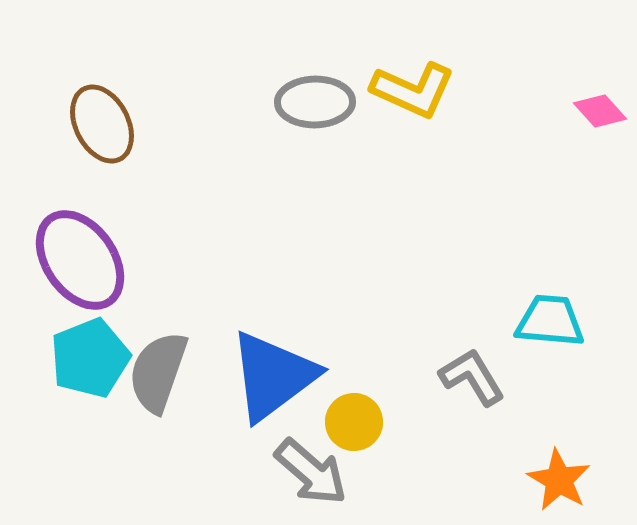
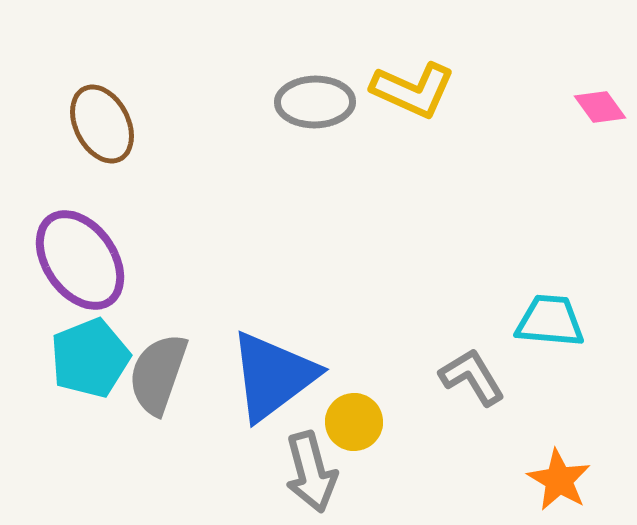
pink diamond: moved 4 px up; rotated 6 degrees clockwise
gray semicircle: moved 2 px down
gray arrow: rotated 34 degrees clockwise
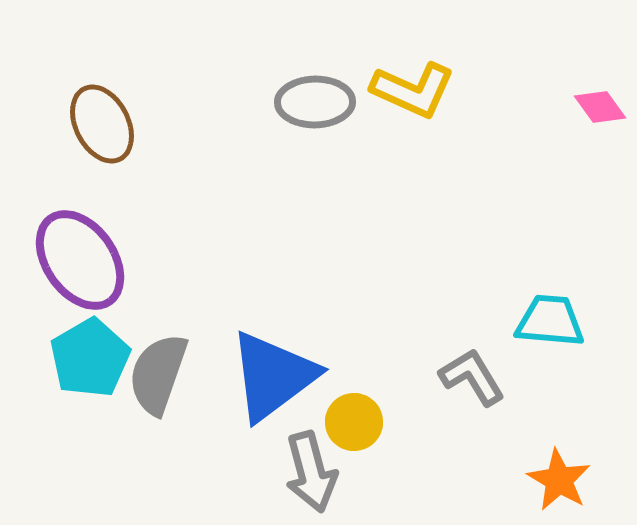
cyan pentagon: rotated 8 degrees counterclockwise
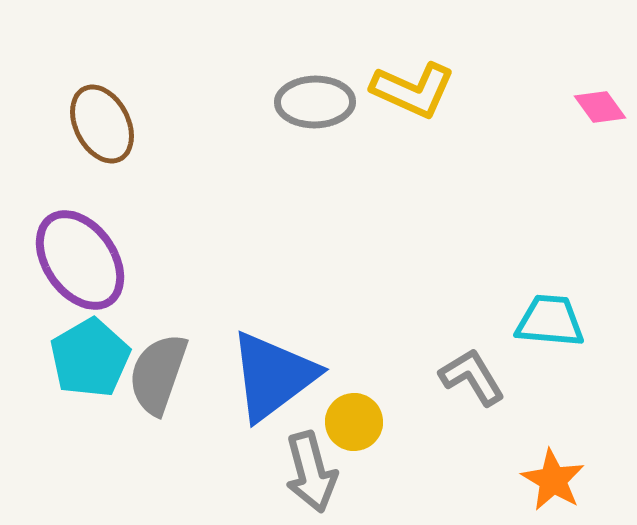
orange star: moved 6 px left
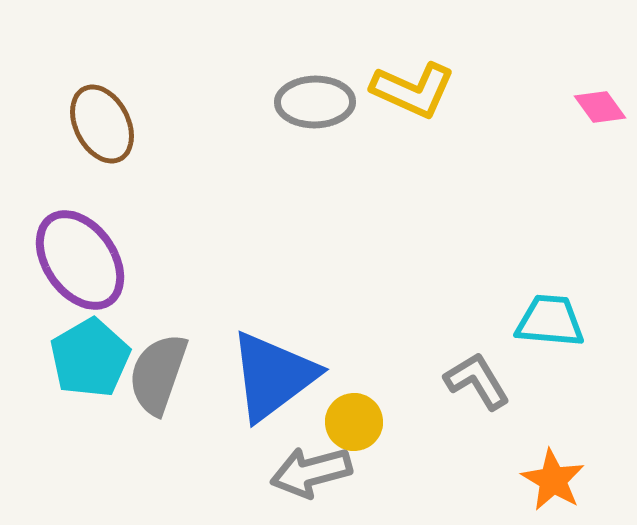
gray L-shape: moved 5 px right, 4 px down
gray arrow: rotated 90 degrees clockwise
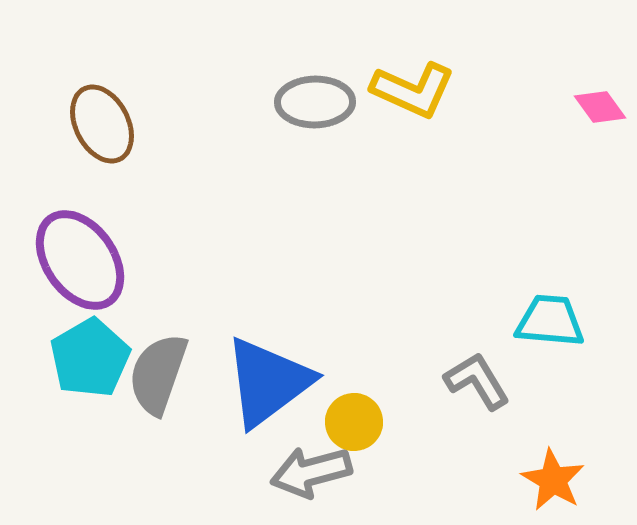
blue triangle: moved 5 px left, 6 px down
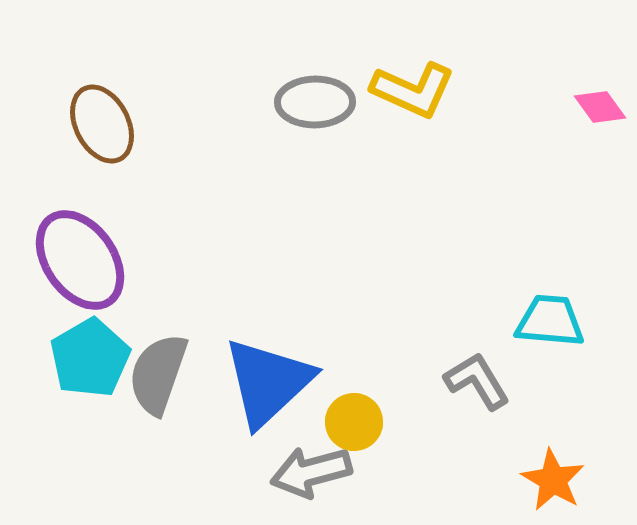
blue triangle: rotated 6 degrees counterclockwise
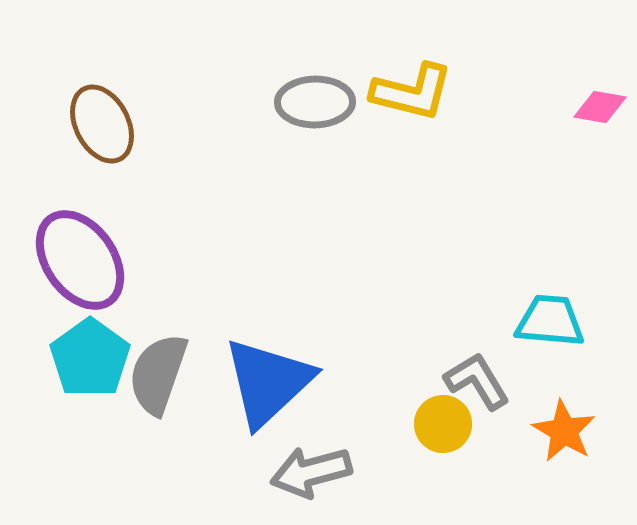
yellow L-shape: moved 1 px left, 2 px down; rotated 10 degrees counterclockwise
pink diamond: rotated 44 degrees counterclockwise
cyan pentagon: rotated 6 degrees counterclockwise
yellow circle: moved 89 px right, 2 px down
orange star: moved 11 px right, 49 px up
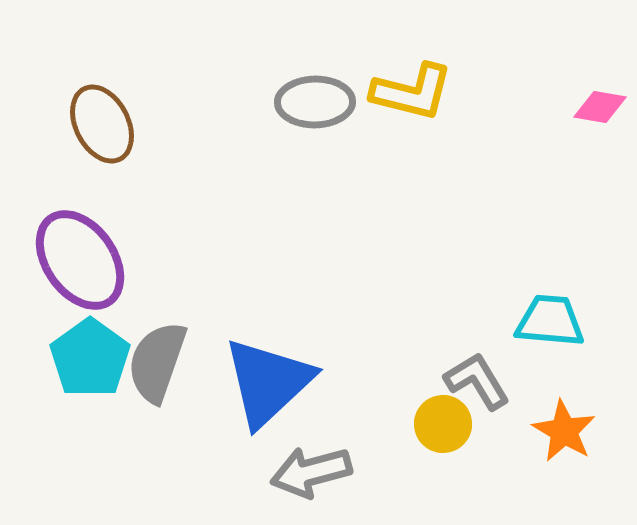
gray semicircle: moved 1 px left, 12 px up
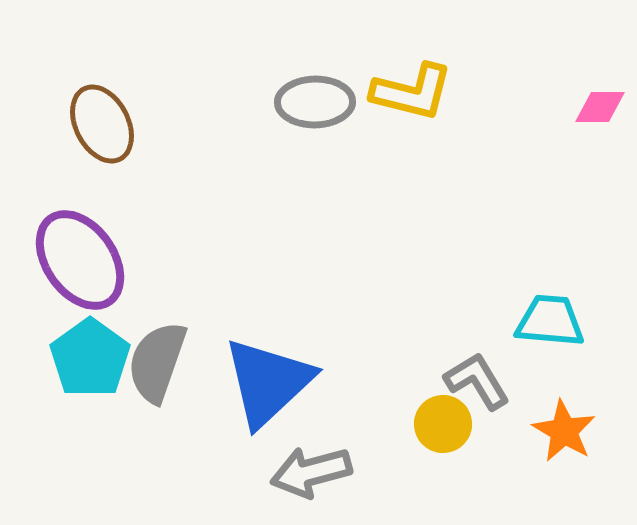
pink diamond: rotated 10 degrees counterclockwise
